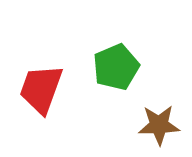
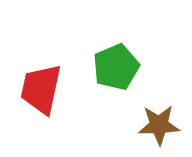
red trapezoid: rotated 8 degrees counterclockwise
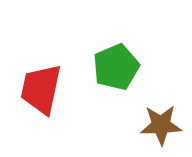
brown star: moved 2 px right
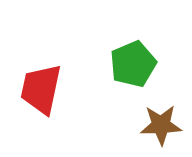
green pentagon: moved 17 px right, 3 px up
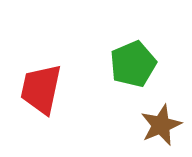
brown star: rotated 21 degrees counterclockwise
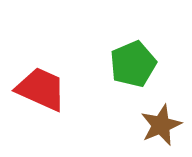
red trapezoid: rotated 102 degrees clockwise
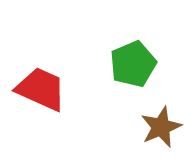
brown star: moved 2 px down
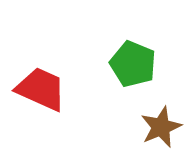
green pentagon: rotated 27 degrees counterclockwise
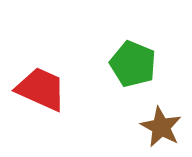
brown star: rotated 21 degrees counterclockwise
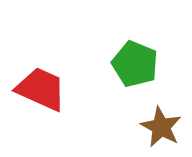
green pentagon: moved 2 px right
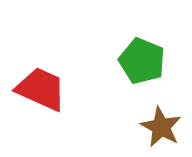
green pentagon: moved 7 px right, 3 px up
